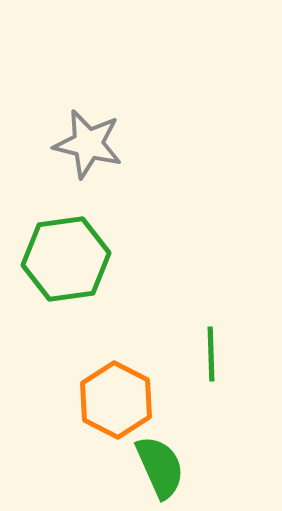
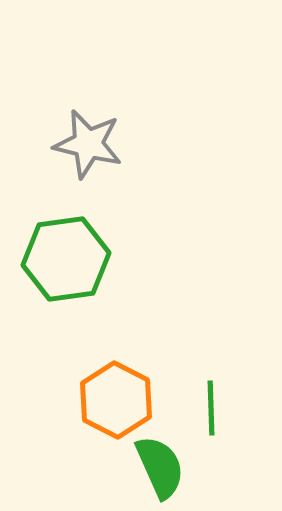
green line: moved 54 px down
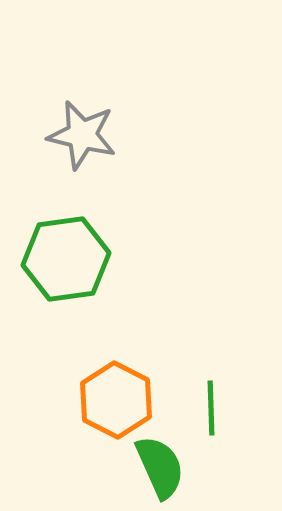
gray star: moved 6 px left, 9 px up
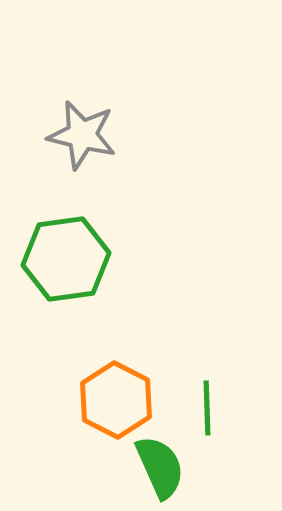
green line: moved 4 px left
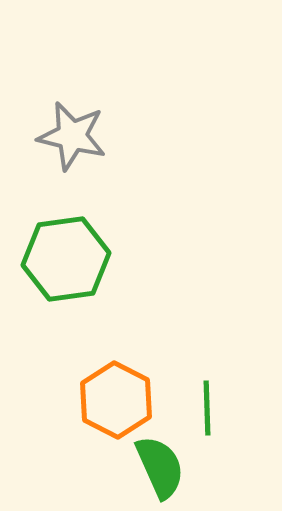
gray star: moved 10 px left, 1 px down
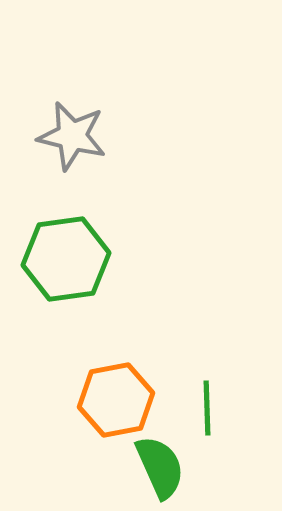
orange hexagon: rotated 22 degrees clockwise
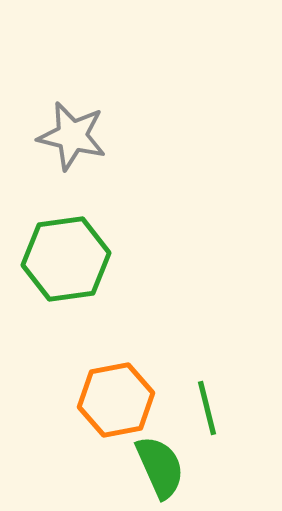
green line: rotated 12 degrees counterclockwise
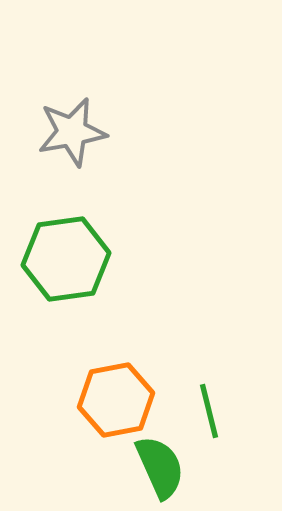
gray star: moved 4 px up; rotated 24 degrees counterclockwise
green line: moved 2 px right, 3 px down
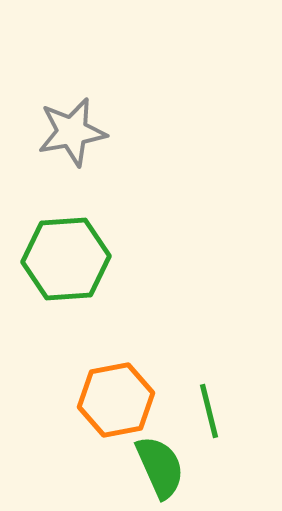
green hexagon: rotated 4 degrees clockwise
